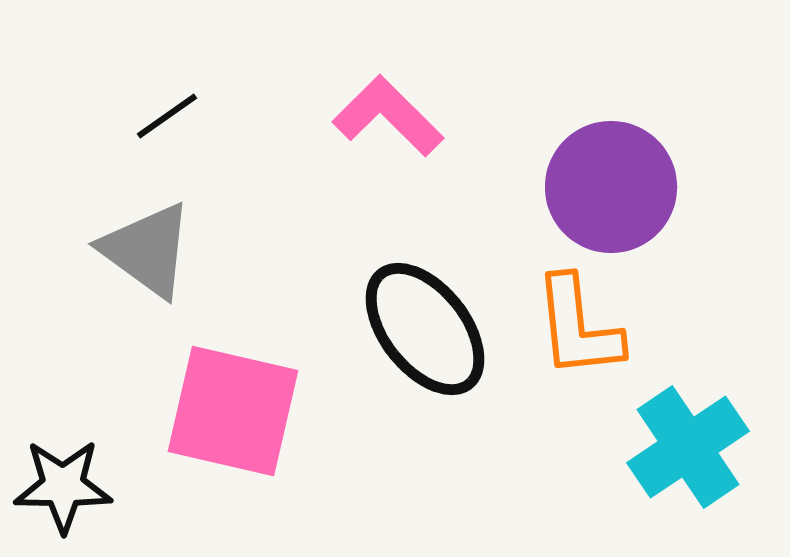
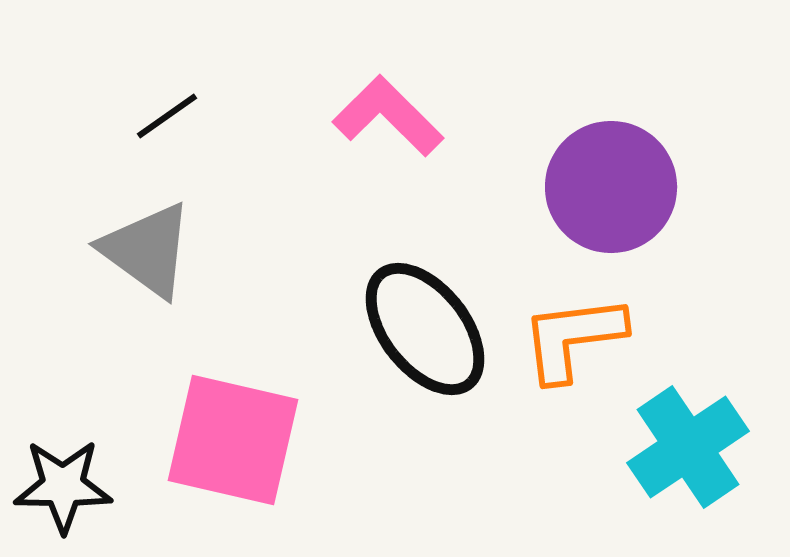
orange L-shape: moved 5 px left, 11 px down; rotated 89 degrees clockwise
pink square: moved 29 px down
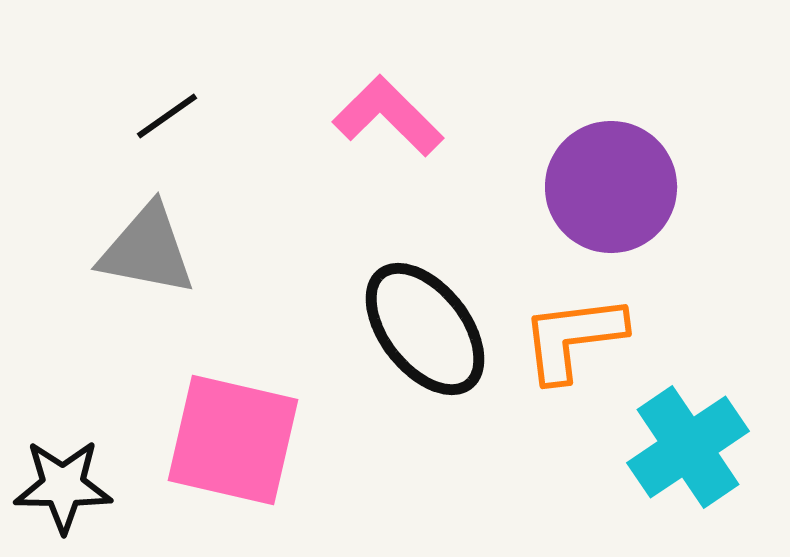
gray triangle: rotated 25 degrees counterclockwise
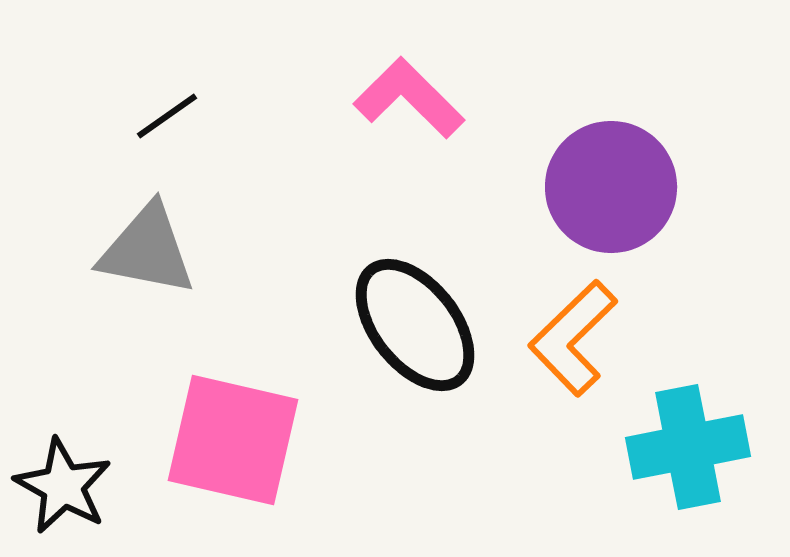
pink L-shape: moved 21 px right, 18 px up
black ellipse: moved 10 px left, 4 px up
orange L-shape: rotated 37 degrees counterclockwise
cyan cross: rotated 23 degrees clockwise
black star: rotated 28 degrees clockwise
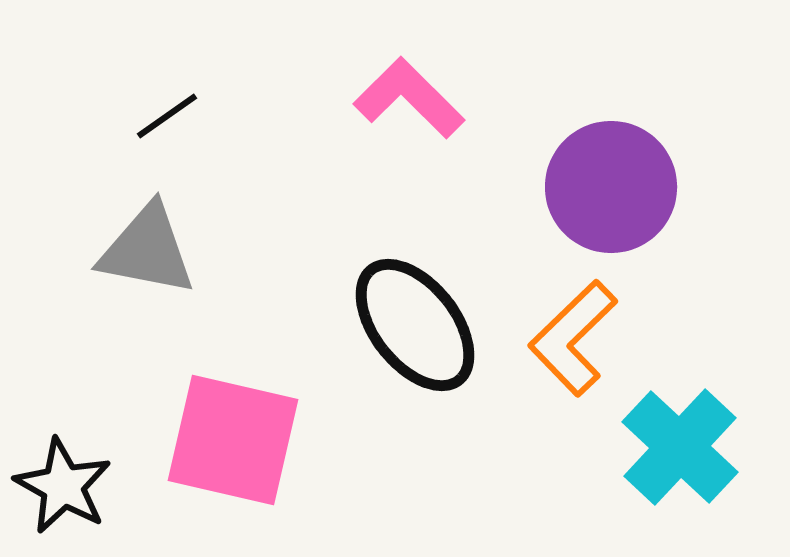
cyan cross: moved 8 px left; rotated 36 degrees counterclockwise
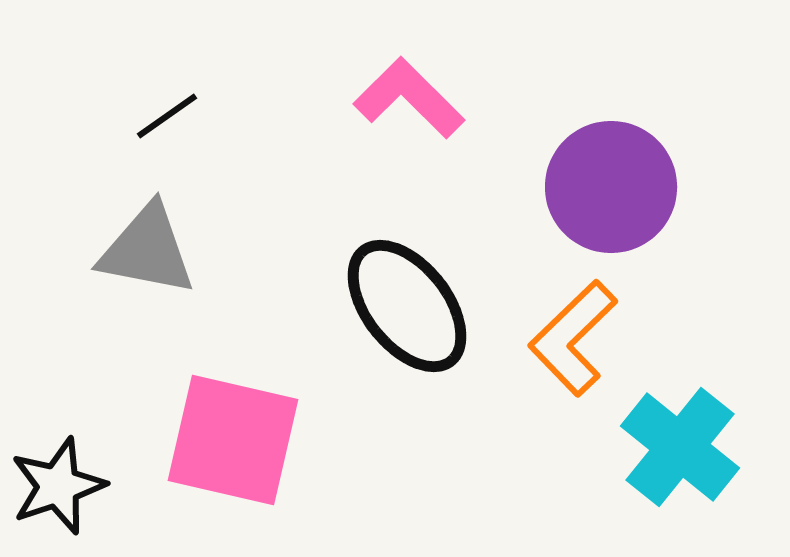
black ellipse: moved 8 px left, 19 px up
cyan cross: rotated 4 degrees counterclockwise
black star: moved 5 px left; rotated 24 degrees clockwise
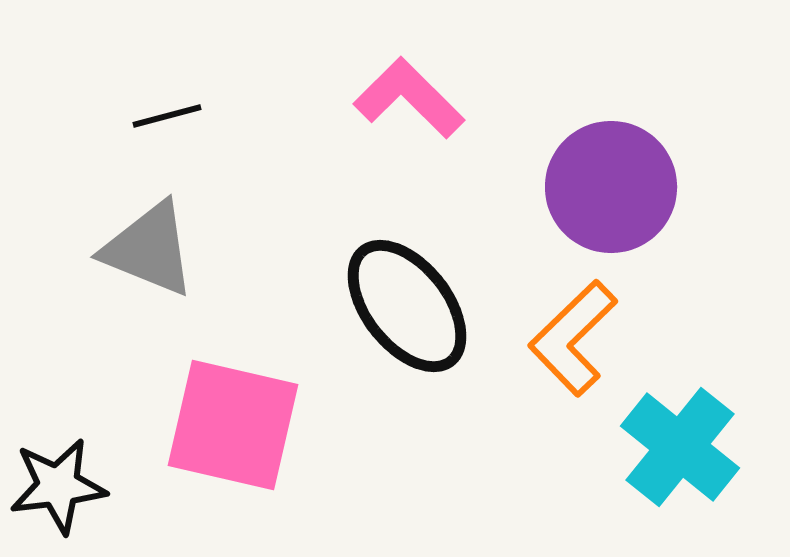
black line: rotated 20 degrees clockwise
gray triangle: moved 2 px right, 1 px up; rotated 11 degrees clockwise
pink square: moved 15 px up
black star: rotated 12 degrees clockwise
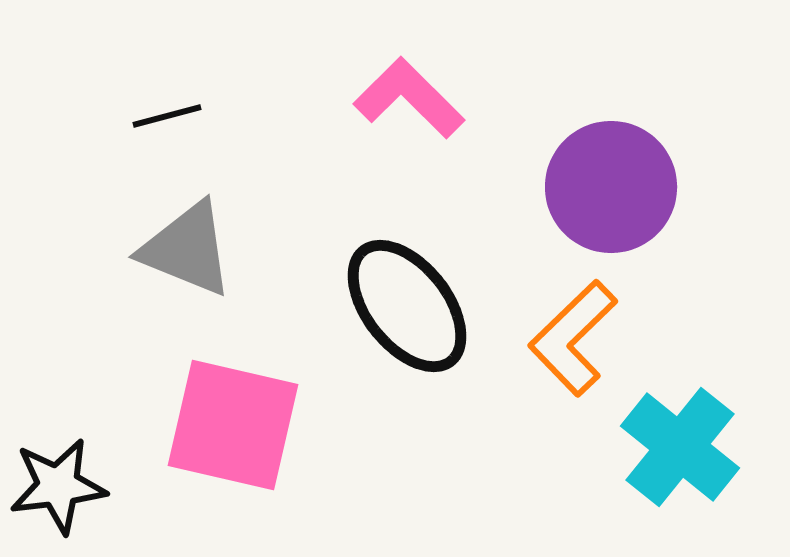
gray triangle: moved 38 px right
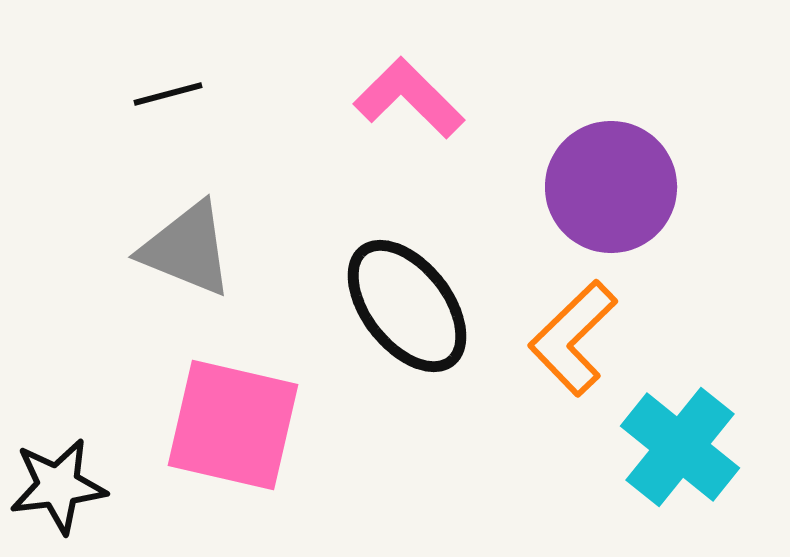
black line: moved 1 px right, 22 px up
